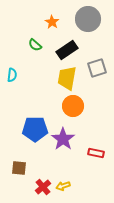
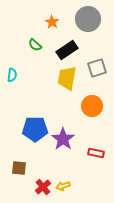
orange circle: moved 19 px right
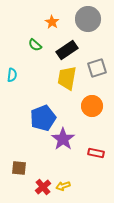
blue pentagon: moved 8 px right, 11 px up; rotated 20 degrees counterclockwise
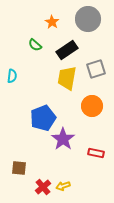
gray square: moved 1 px left, 1 px down
cyan semicircle: moved 1 px down
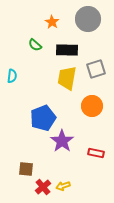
black rectangle: rotated 35 degrees clockwise
purple star: moved 1 px left, 2 px down
brown square: moved 7 px right, 1 px down
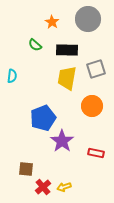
yellow arrow: moved 1 px right, 1 px down
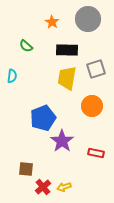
green semicircle: moved 9 px left, 1 px down
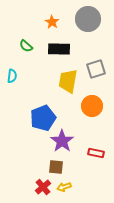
black rectangle: moved 8 px left, 1 px up
yellow trapezoid: moved 1 px right, 3 px down
brown square: moved 30 px right, 2 px up
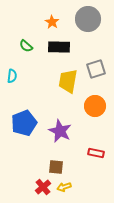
black rectangle: moved 2 px up
orange circle: moved 3 px right
blue pentagon: moved 19 px left, 5 px down
purple star: moved 2 px left, 10 px up; rotated 10 degrees counterclockwise
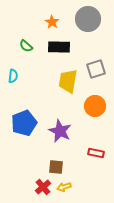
cyan semicircle: moved 1 px right
